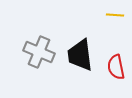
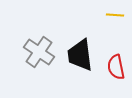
gray cross: rotated 12 degrees clockwise
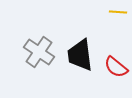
yellow line: moved 3 px right, 3 px up
red semicircle: rotated 40 degrees counterclockwise
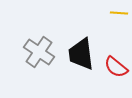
yellow line: moved 1 px right, 1 px down
black trapezoid: moved 1 px right, 1 px up
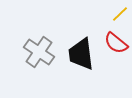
yellow line: moved 1 px right, 1 px down; rotated 48 degrees counterclockwise
red semicircle: moved 24 px up
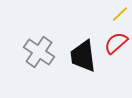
red semicircle: rotated 100 degrees clockwise
black trapezoid: moved 2 px right, 2 px down
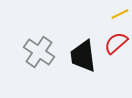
yellow line: rotated 18 degrees clockwise
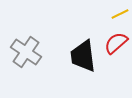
gray cross: moved 13 px left
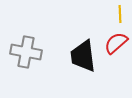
yellow line: rotated 66 degrees counterclockwise
gray cross: rotated 24 degrees counterclockwise
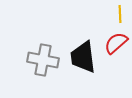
gray cross: moved 17 px right, 8 px down
black trapezoid: moved 1 px down
